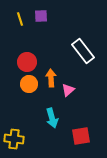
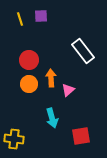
red circle: moved 2 px right, 2 px up
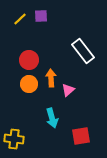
yellow line: rotated 64 degrees clockwise
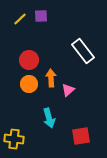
cyan arrow: moved 3 px left
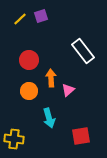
purple square: rotated 16 degrees counterclockwise
orange circle: moved 7 px down
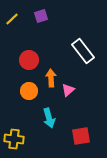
yellow line: moved 8 px left
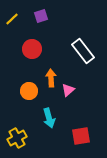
red circle: moved 3 px right, 11 px up
yellow cross: moved 3 px right, 1 px up; rotated 36 degrees counterclockwise
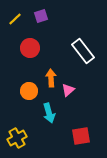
yellow line: moved 3 px right
red circle: moved 2 px left, 1 px up
cyan arrow: moved 5 px up
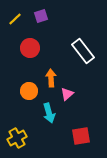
pink triangle: moved 1 px left, 4 px down
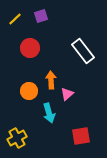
orange arrow: moved 2 px down
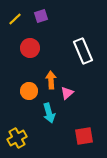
white rectangle: rotated 15 degrees clockwise
pink triangle: moved 1 px up
red square: moved 3 px right
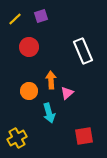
red circle: moved 1 px left, 1 px up
